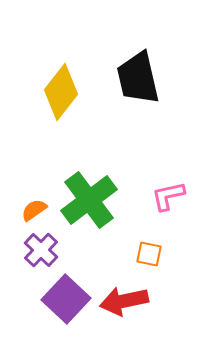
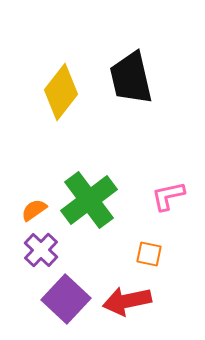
black trapezoid: moved 7 px left
red arrow: moved 3 px right
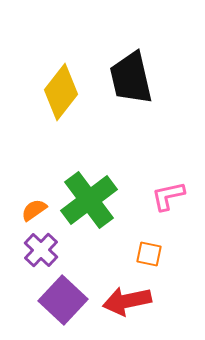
purple square: moved 3 px left, 1 px down
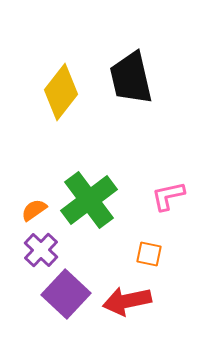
purple square: moved 3 px right, 6 px up
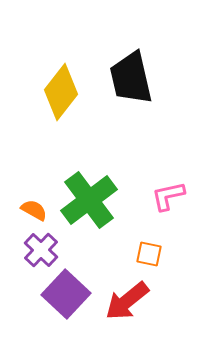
orange semicircle: rotated 64 degrees clockwise
red arrow: rotated 27 degrees counterclockwise
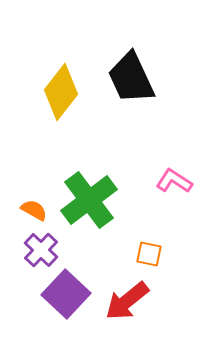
black trapezoid: rotated 12 degrees counterclockwise
pink L-shape: moved 6 px right, 15 px up; rotated 45 degrees clockwise
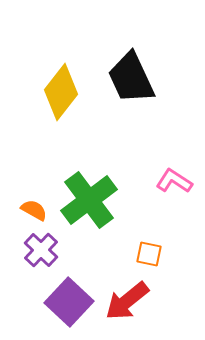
purple square: moved 3 px right, 8 px down
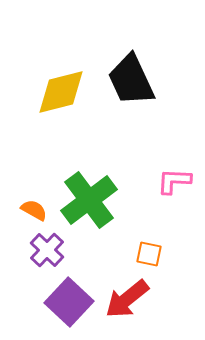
black trapezoid: moved 2 px down
yellow diamond: rotated 38 degrees clockwise
pink L-shape: rotated 30 degrees counterclockwise
purple cross: moved 6 px right
red arrow: moved 2 px up
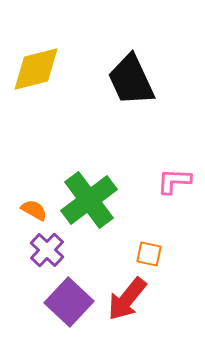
yellow diamond: moved 25 px left, 23 px up
red arrow: rotated 12 degrees counterclockwise
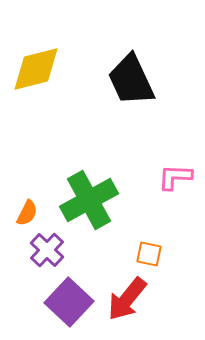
pink L-shape: moved 1 px right, 4 px up
green cross: rotated 8 degrees clockwise
orange semicircle: moved 7 px left, 3 px down; rotated 88 degrees clockwise
